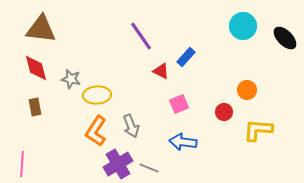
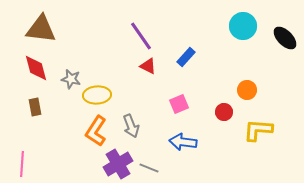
red triangle: moved 13 px left, 5 px up
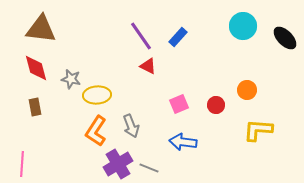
blue rectangle: moved 8 px left, 20 px up
red circle: moved 8 px left, 7 px up
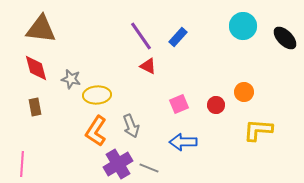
orange circle: moved 3 px left, 2 px down
blue arrow: rotated 8 degrees counterclockwise
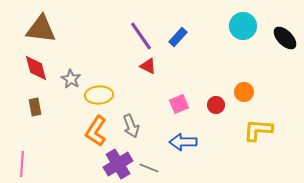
gray star: rotated 18 degrees clockwise
yellow ellipse: moved 2 px right
